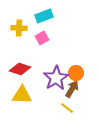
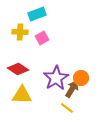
cyan rectangle: moved 7 px left, 2 px up
yellow cross: moved 1 px right, 4 px down
red diamond: moved 2 px left; rotated 15 degrees clockwise
orange circle: moved 5 px right, 5 px down
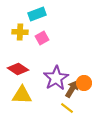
orange circle: moved 3 px right, 5 px down
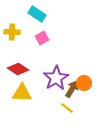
cyan rectangle: rotated 54 degrees clockwise
yellow cross: moved 8 px left
yellow triangle: moved 2 px up
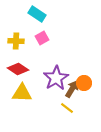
yellow cross: moved 4 px right, 9 px down
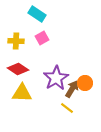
orange circle: moved 1 px right
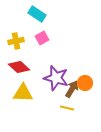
yellow cross: rotated 14 degrees counterclockwise
red diamond: moved 1 px right, 2 px up; rotated 10 degrees clockwise
purple star: rotated 25 degrees counterclockwise
yellow triangle: moved 1 px right
yellow line: rotated 24 degrees counterclockwise
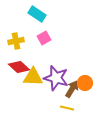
pink square: moved 2 px right
yellow triangle: moved 10 px right, 16 px up
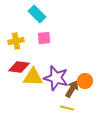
cyan rectangle: rotated 12 degrees clockwise
pink square: rotated 24 degrees clockwise
red diamond: rotated 35 degrees counterclockwise
orange circle: moved 2 px up
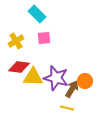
yellow cross: rotated 21 degrees counterclockwise
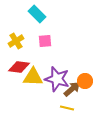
pink square: moved 1 px right, 3 px down
purple star: moved 1 px right, 1 px down
brown arrow: rotated 18 degrees clockwise
